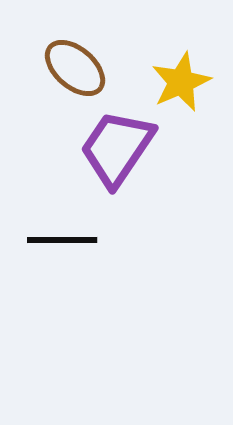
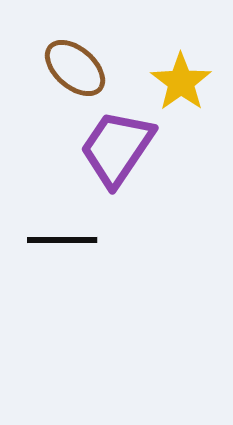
yellow star: rotated 12 degrees counterclockwise
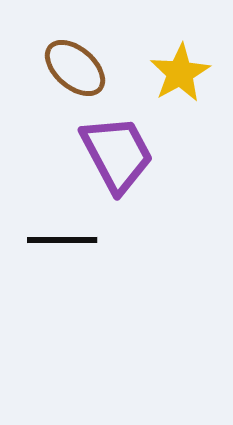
yellow star: moved 1 px left, 9 px up; rotated 6 degrees clockwise
purple trapezoid: moved 6 px down; rotated 118 degrees clockwise
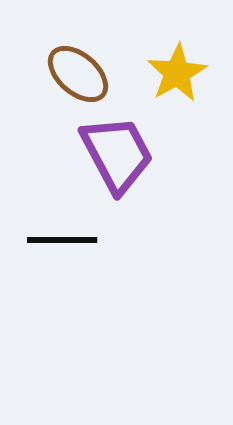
brown ellipse: moved 3 px right, 6 px down
yellow star: moved 3 px left
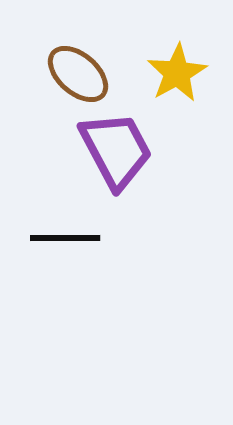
purple trapezoid: moved 1 px left, 4 px up
black line: moved 3 px right, 2 px up
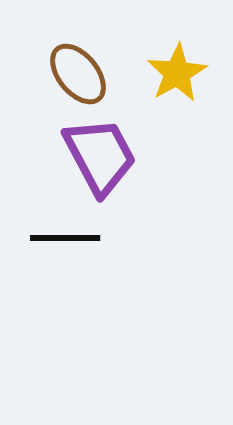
brown ellipse: rotated 10 degrees clockwise
purple trapezoid: moved 16 px left, 6 px down
